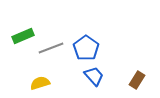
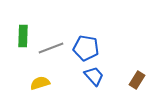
green rectangle: rotated 65 degrees counterclockwise
blue pentagon: rotated 25 degrees counterclockwise
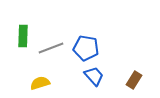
brown rectangle: moved 3 px left
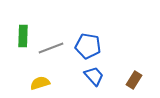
blue pentagon: moved 2 px right, 2 px up
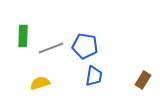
blue pentagon: moved 3 px left
blue trapezoid: rotated 50 degrees clockwise
brown rectangle: moved 9 px right
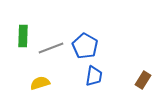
blue pentagon: rotated 20 degrees clockwise
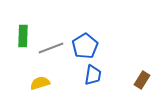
blue pentagon: rotated 10 degrees clockwise
blue trapezoid: moved 1 px left, 1 px up
brown rectangle: moved 1 px left
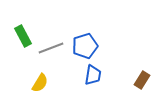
green rectangle: rotated 30 degrees counterclockwise
blue pentagon: rotated 15 degrees clockwise
yellow semicircle: rotated 138 degrees clockwise
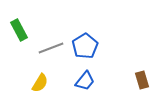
green rectangle: moved 4 px left, 6 px up
blue pentagon: rotated 15 degrees counterclockwise
blue trapezoid: moved 8 px left, 6 px down; rotated 30 degrees clockwise
brown rectangle: rotated 48 degrees counterclockwise
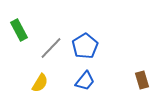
gray line: rotated 25 degrees counterclockwise
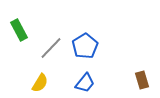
blue trapezoid: moved 2 px down
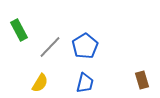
gray line: moved 1 px left, 1 px up
blue trapezoid: rotated 25 degrees counterclockwise
